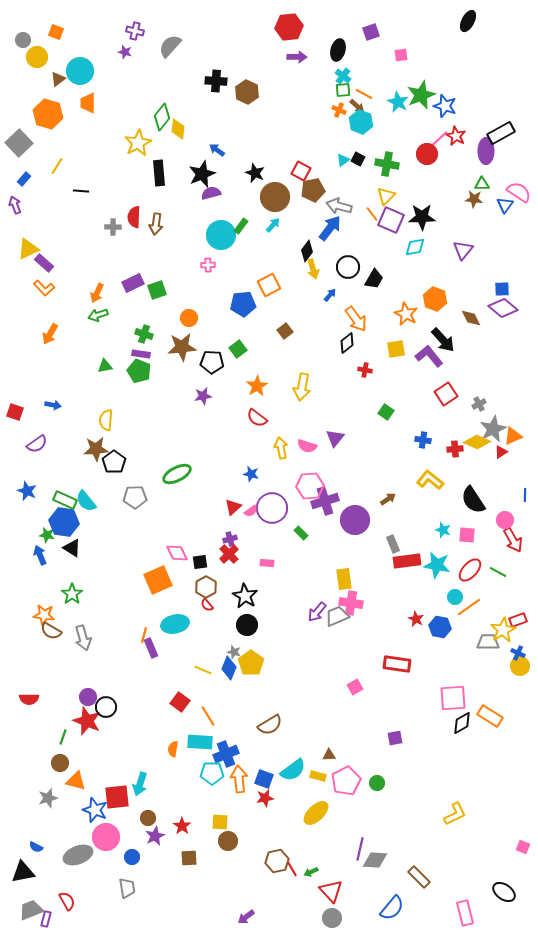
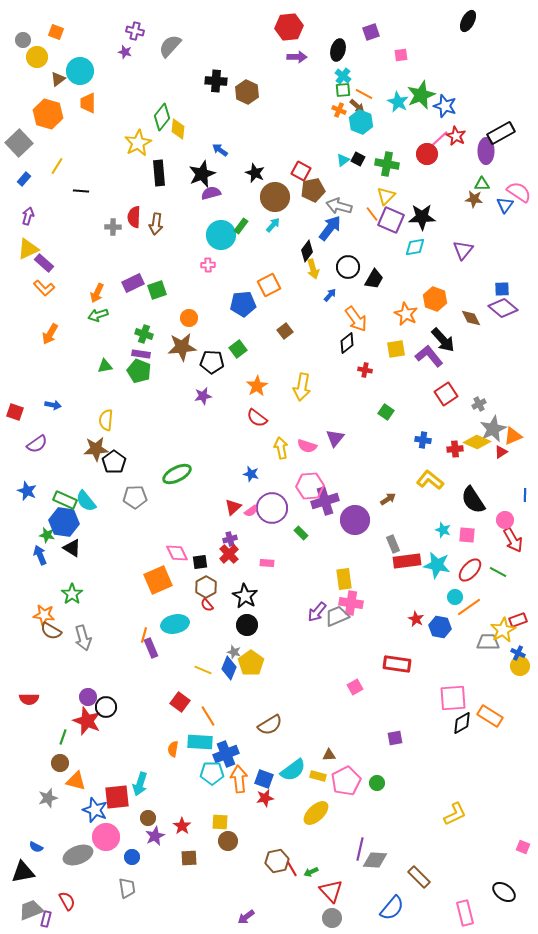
blue arrow at (217, 150): moved 3 px right
purple arrow at (15, 205): moved 13 px right, 11 px down; rotated 36 degrees clockwise
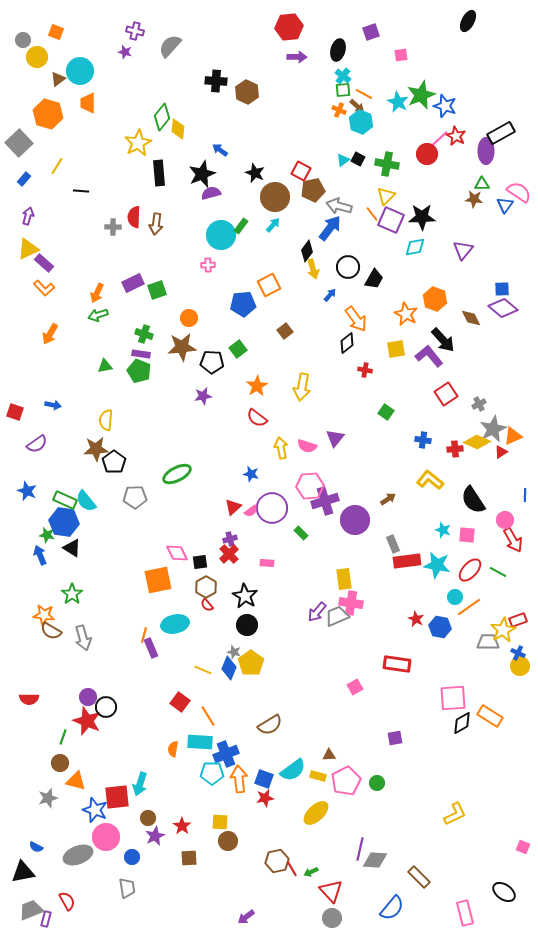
orange square at (158, 580): rotated 12 degrees clockwise
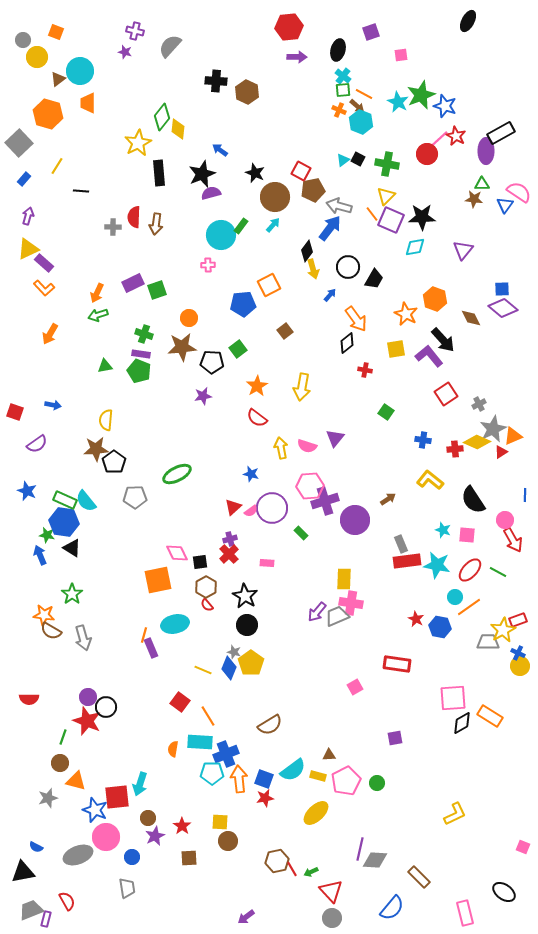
gray rectangle at (393, 544): moved 8 px right
yellow rectangle at (344, 579): rotated 10 degrees clockwise
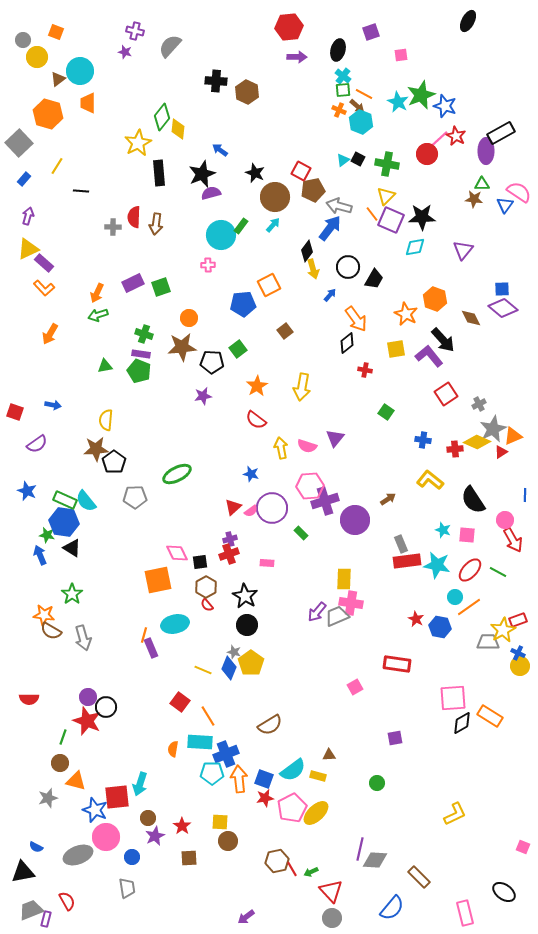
green square at (157, 290): moved 4 px right, 3 px up
red semicircle at (257, 418): moved 1 px left, 2 px down
red cross at (229, 554): rotated 24 degrees clockwise
pink pentagon at (346, 781): moved 54 px left, 27 px down
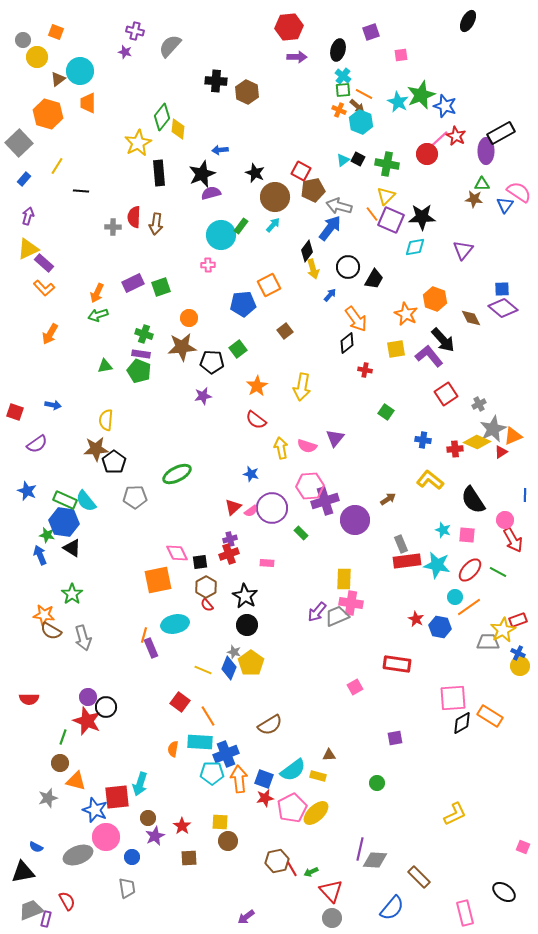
blue arrow at (220, 150): rotated 42 degrees counterclockwise
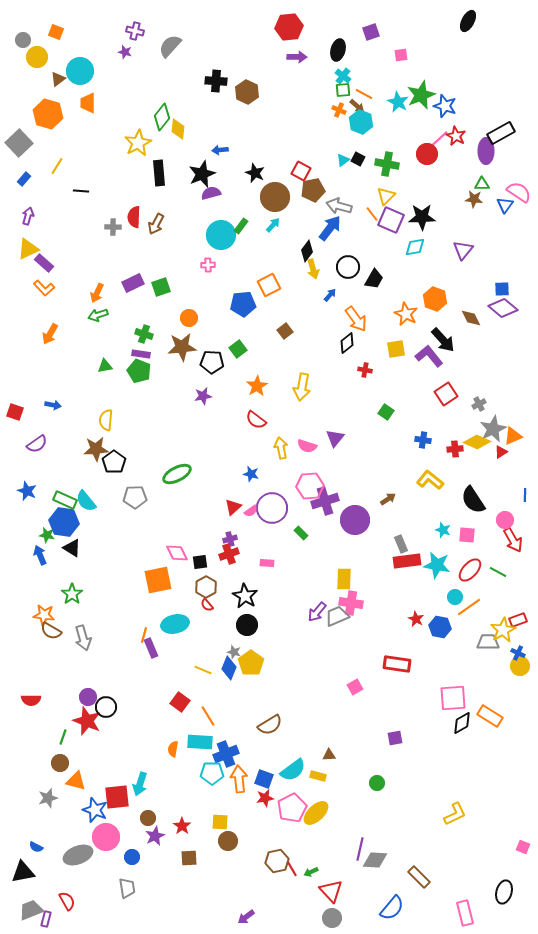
brown arrow at (156, 224): rotated 20 degrees clockwise
red semicircle at (29, 699): moved 2 px right, 1 px down
black ellipse at (504, 892): rotated 70 degrees clockwise
